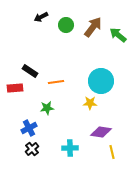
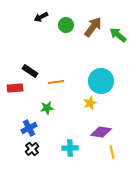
yellow star: rotated 24 degrees counterclockwise
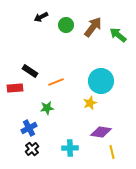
orange line: rotated 14 degrees counterclockwise
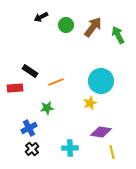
green arrow: rotated 24 degrees clockwise
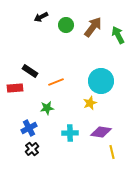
cyan cross: moved 15 px up
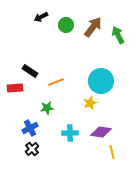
blue cross: moved 1 px right
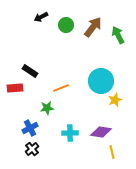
orange line: moved 5 px right, 6 px down
yellow star: moved 25 px right, 3 px up
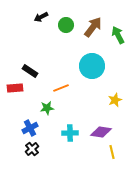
cyan circle: moved 9 px left, 15 px up
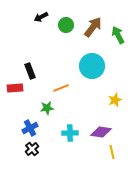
black rectangle: rotated 35 degrees clockwise
